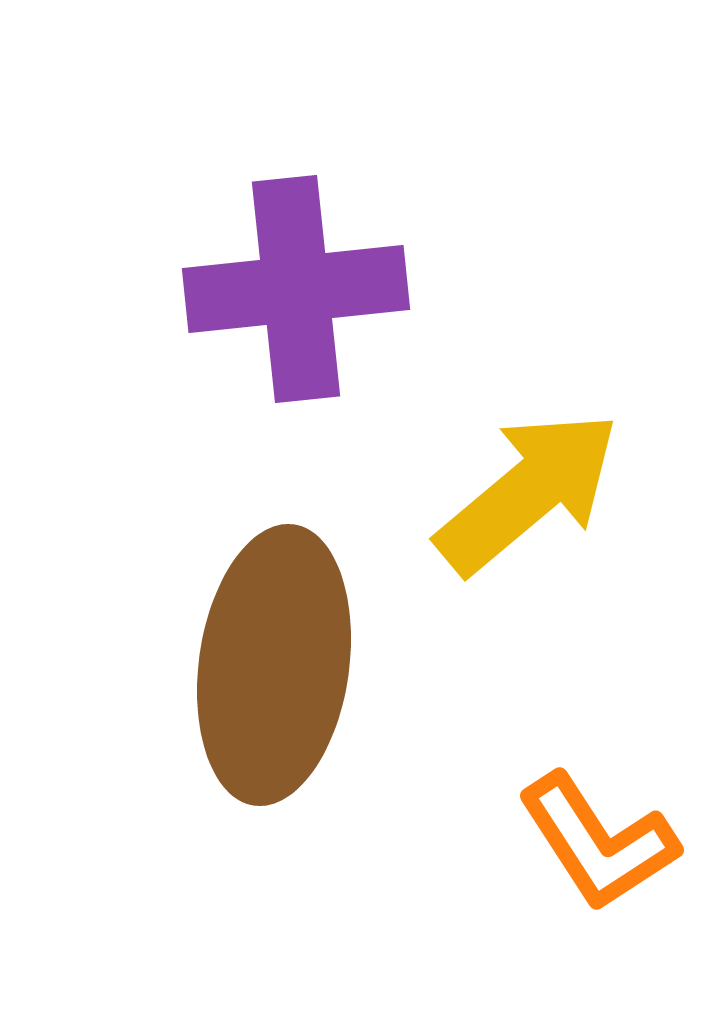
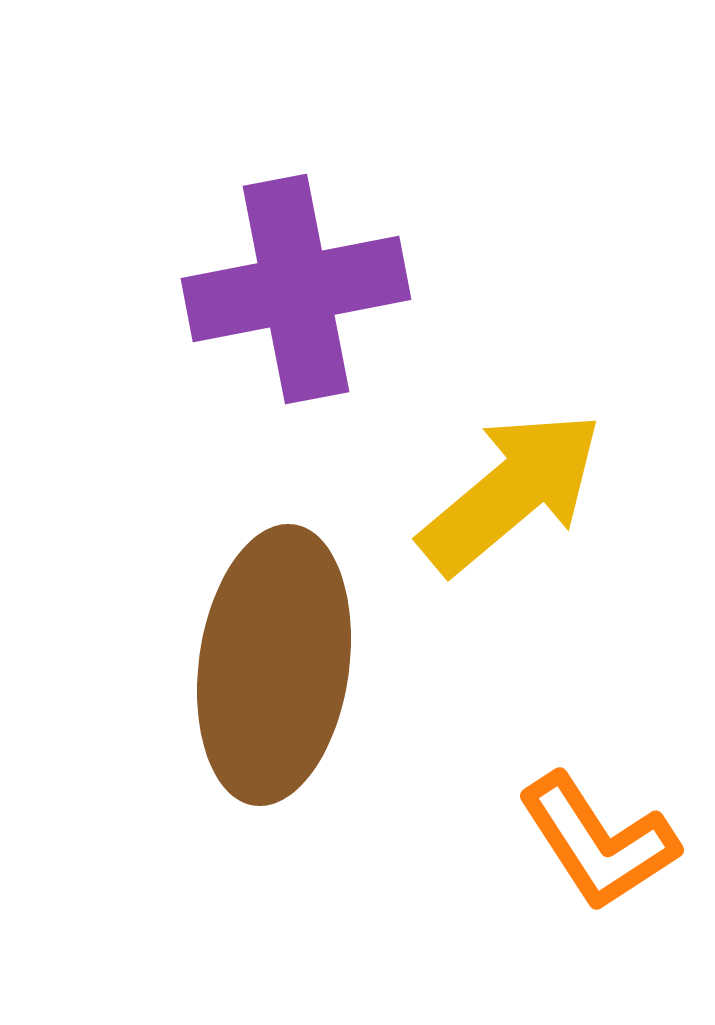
purple cross: rotated 5 degrees counterclockwise
yellow arrow: moved 17 px left
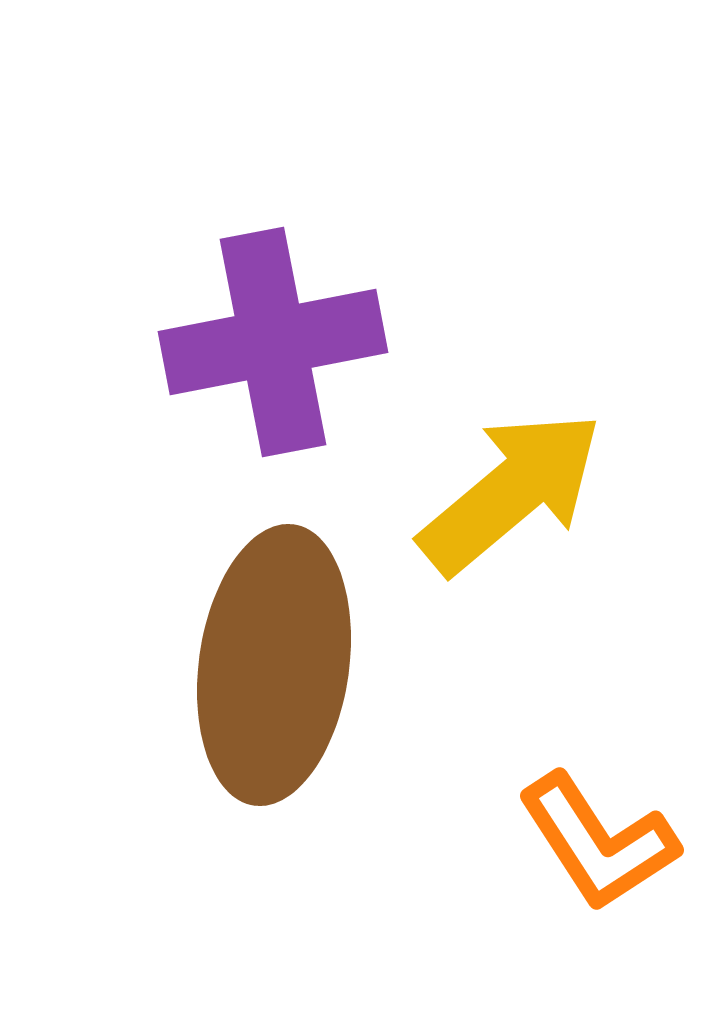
purple cross: moved 23 px left, 53 px down
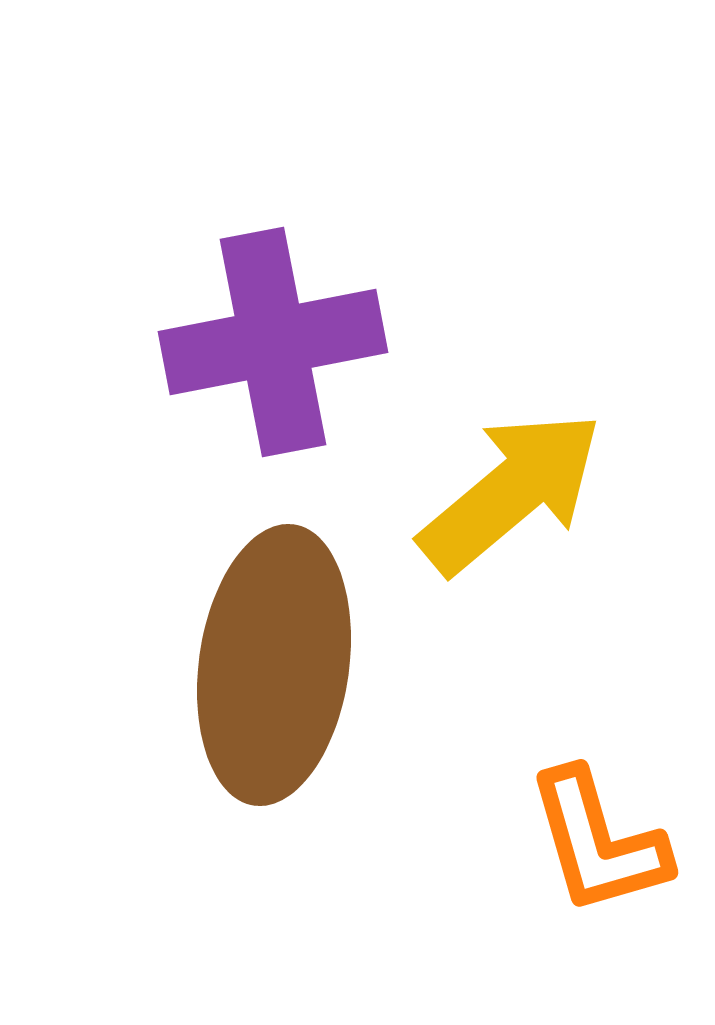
orange L-shape: rotated 17 degrees clockwise
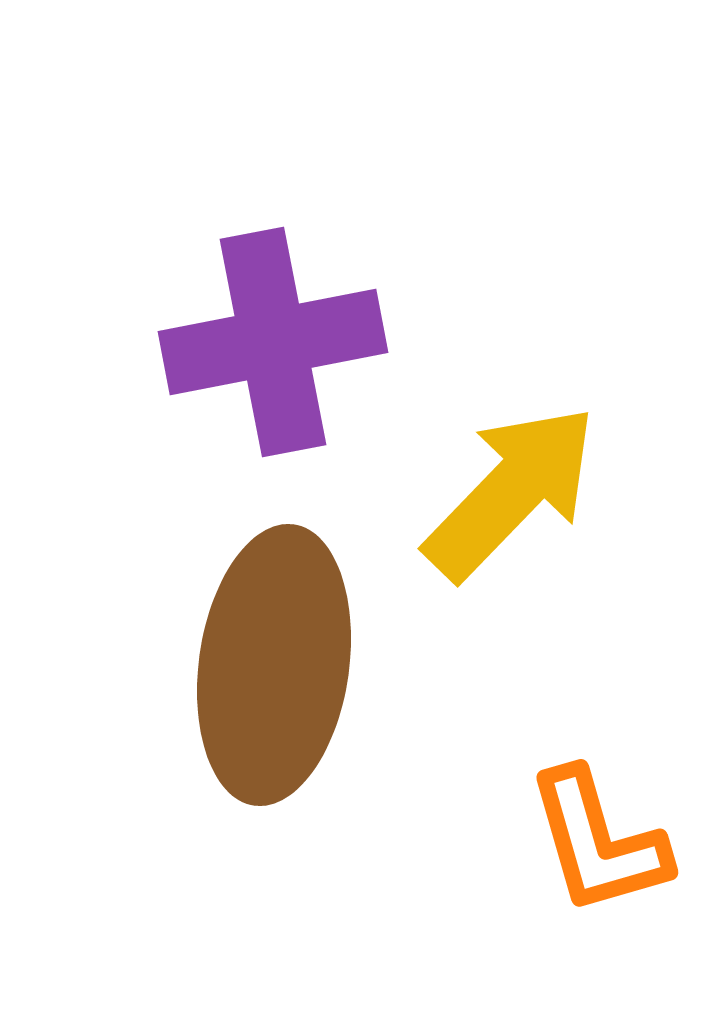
yellow arrow: rotated 6 degrees counterclockwise
